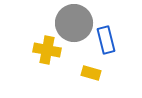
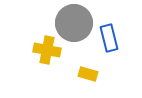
blue rectangle: moved 3 px right, 2 px up
yellow rectangle: moved 3 px left, 1 px down
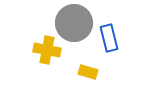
yellow rectangle: moved 2 px up
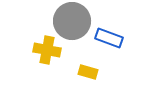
gray circle: moved 2 px left, 2 px up
blue rectangle: rotated 56 degrees counterclockwise
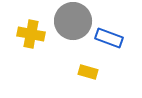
gray circle: moved 1 px right
yellow cross: moved 16 px left, 16 px up
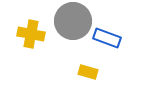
blue rectangle: moved 2 px left
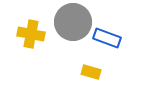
gray circle: moved 1 px down
yellow rectangle: moved 3 px right
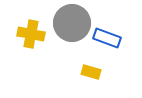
gray circle: moved 1 px left, 1 px down
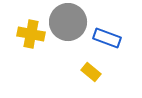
gray circle: moved 4 px left, 1 px up
yellow rectangle: rotated 24 degrees clockwise
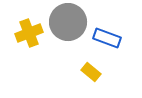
yellow cross: moved 2 px left, 1 px up; rotated 32 degrees counterclockwise
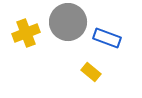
yellow cross: moved 3 px left
